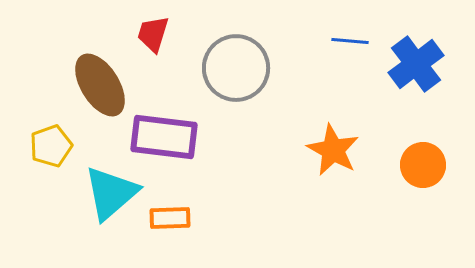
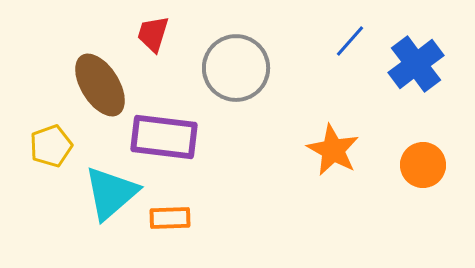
blue line: rotated 54 degrees counterclockwise
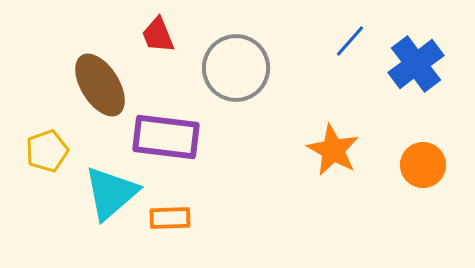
red trapezoid: moved 5 px right, 1 px down; rotated 39 degrees counterclockwise
purple rectangle: moved 2 px right
yellow pentagon: moved 4 px left, 5 px down
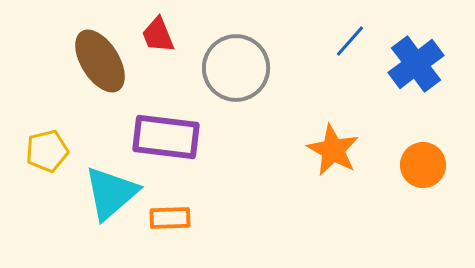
brown ellipse: moved 24 px up
yellow pentagon: rotated 6 degrees clockwise
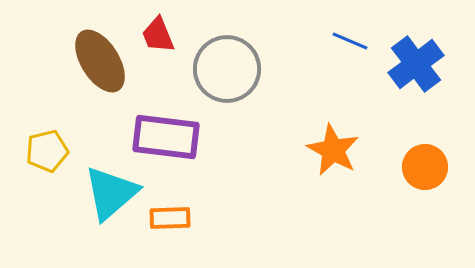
blue line: rotated 72 degrees clockwise
gray circle: moved 9 px left, 1 px down
orange circle: moved 2 px right, 2 px down
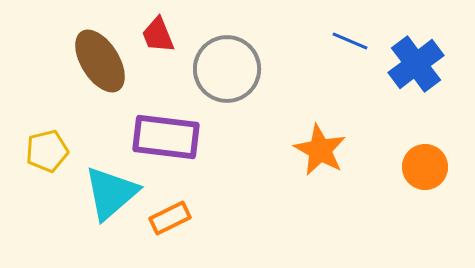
orange star: moved 13 px left
orange rectangle: rotated 24 degrees counterclockwise
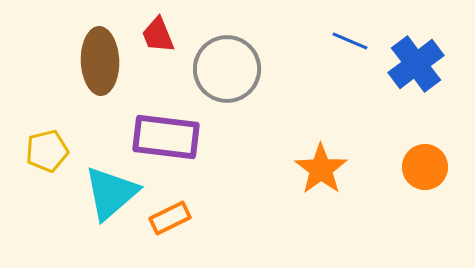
brown ellipse: rotated 30 degrees clockwise
orange star: moved 1 px right, 19 px down; rotated 8 degrees clockwise
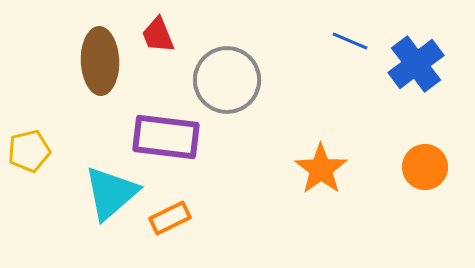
gray circle: moved 11 px down
yellow pentagon: moved 18 px left
